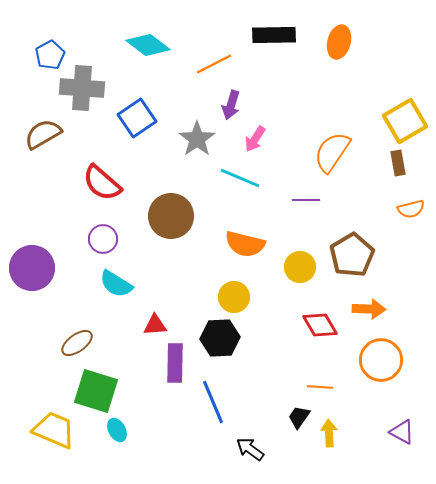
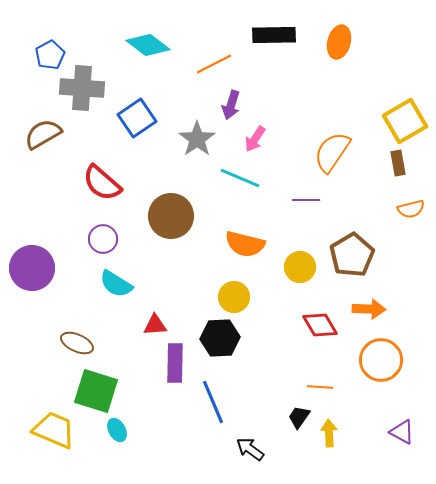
brown ellipse at (77, 343): rotated 60 degrees clockwise
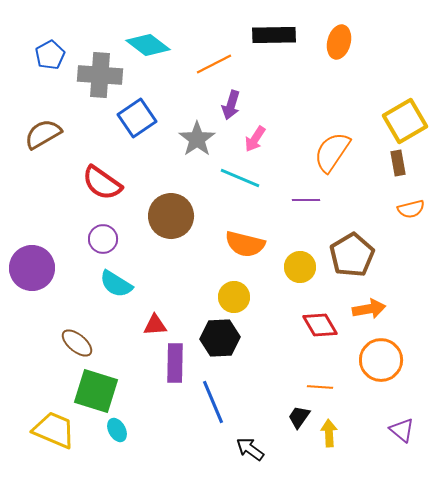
gray cross at (82, 88): moved 18 px right, 13 px up
red semicircle at (102, 183): rotated 6 degrees counterclockwise
orange arrow at (369, 309): rotated 12 degrees counterclockwise
brown ellipse at (77, 343): rotated 16 degrees clockwise
purple triangle at (402, 432): moved 2 px up; rotated 12 degrees clockwise
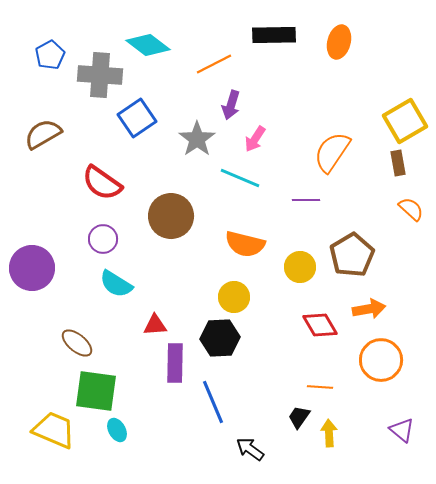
orange semicircle at (411, 209): rotated 124 degrees counterclockwise
green square at (96, 391): rotated 9 degrees counterclockwise
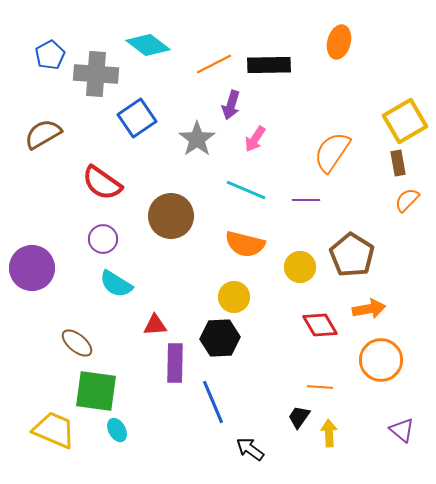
black rectangle at (274, 35): moved 5 px left, 30 px down
gray cross at (100, 75): moved 4 px left, 1 px up
cyan line at (240, 178): moved 6 px right, 12 px down
orange semicircle at (411, 209): moved 4 px left, 9 px up; rotated 88 degrees counterclockwise
brown pentagon at (352, 255): rotated 9 degrees counterclockwise
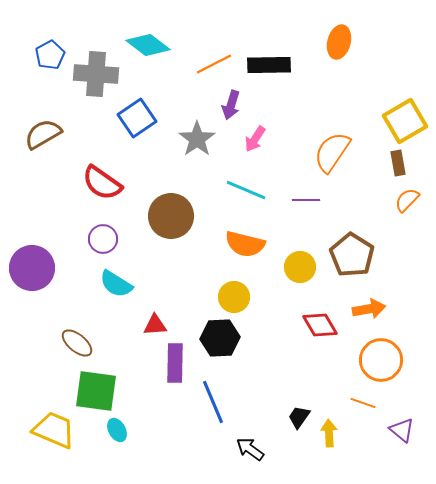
orange line at (320, 387): moved 43 px right, 16 px down; rotated 15 degrees clockwise
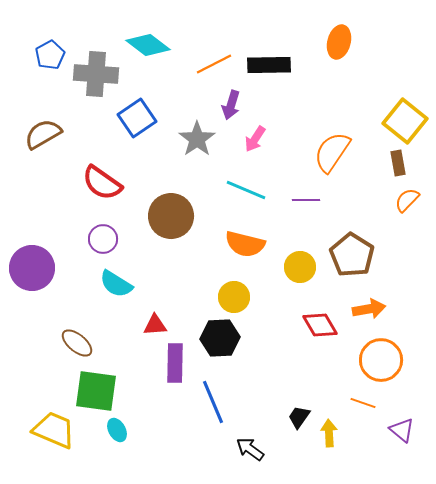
yellow square at (405, 121): rotated 21 degrees counterclockwise
